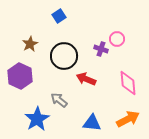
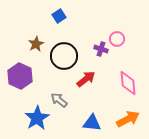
brown star: moved 6 px right
red arrow: rotated 120 degrees clockwise
blue star: moved 1 px up
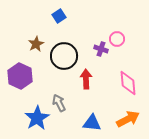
red arrow: rotated 54 degrees counterclockwise
gray arrow: moved 3 px down; rotated 24 degrees clockwise
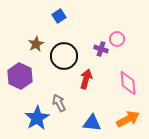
red arrow: rotated 18 degrees clockwise
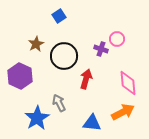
orange arrow: moved 5 px left, 7 px up
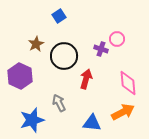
blue star: moved 5 px left, 2 px down; rotated 15 degrees clockwise
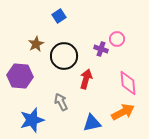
purple hexagon: rotated 20 degrees counterclockwise
gray arrow: moved 2 px right, 1 px up
blue triangle: rotated 18 degrees counterclockwise
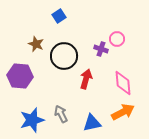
brown star: rotated 21 degrees counterclockwise
pink diamond: moved 5 px left
gray arrow: moved 12 px down
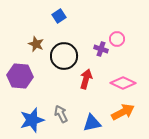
pink diamond: rotated 60 degrees counterclockwise
